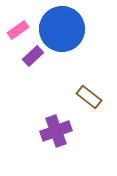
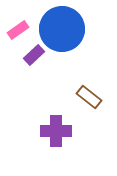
purple rectangle: moved 1 px right, 1 px up
purple cross: rotated 20 degrees clockwise
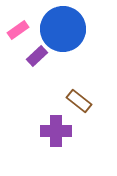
blue circle: moved 1 px right
purple rectangle: moved 3 px right, 1 px down
brown rectangle: moved 10 px left, 4 px down
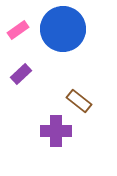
purple rectangle: moved 16 px left, 18 px down
